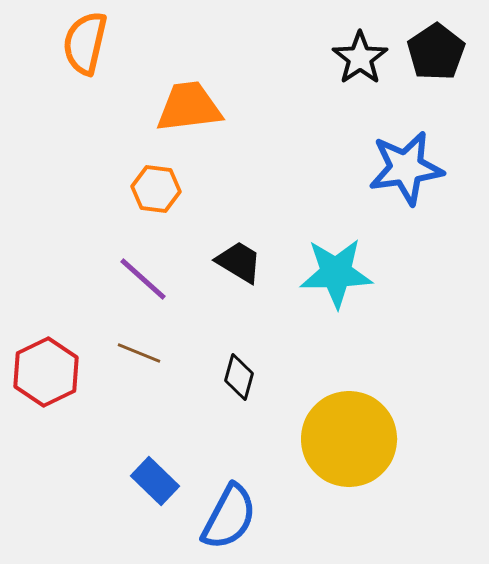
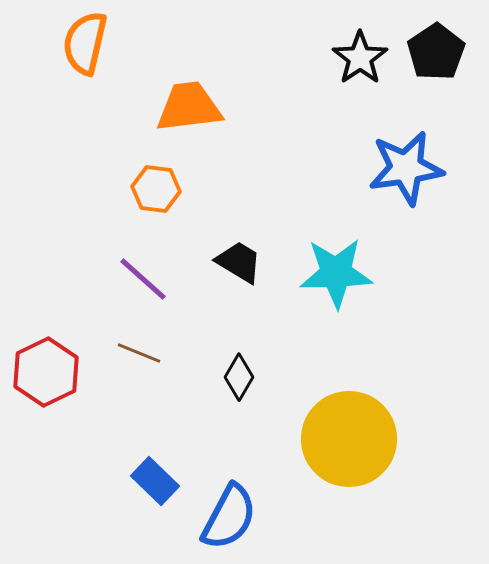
black diamond: rotated 15 degrees clockwise
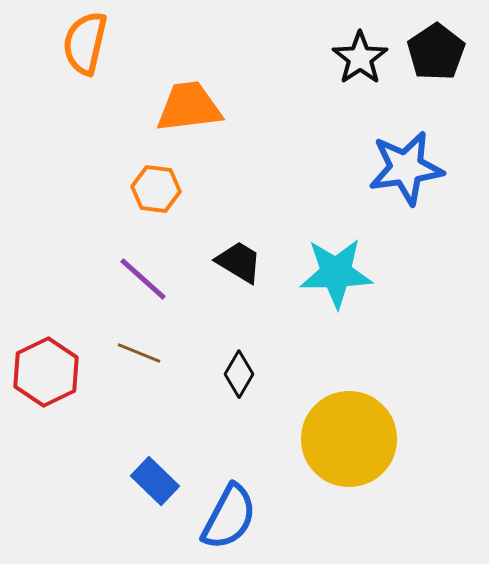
black diamond: moved 3 px up
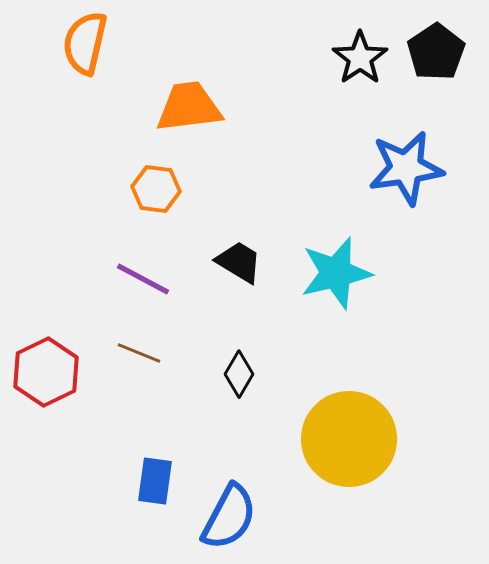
cyan star: rotated 12 degrees counterclockwise
purple line: rotated 14 degrees counterclockwise
blue rectangle: rotated 54 degrees clockwise
